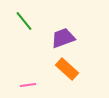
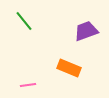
purple trapezoid: moved 23 px right, 7 px up
orange rectangle: moved 2 px right, 1 px up; rotated 20 degrees counterclockwise
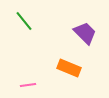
purple trapezoid: moved 1 px left, 2 px down; rotated 65 degrees clockwise
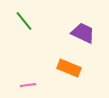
purple trapezoid: moved 2 px left; rotated 20 degrees counterclockwise
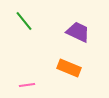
purple trapezoid: moved 5 px left, 1 px up
pink line: moved 1 px left
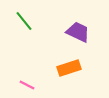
orange rectangle: rotated 40 degrees counterclockwise
pink line: rotated 35 degrees clockwise
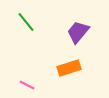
green line: moved 2 px right, 1 px down
purple trapezoid: rotated 75 degrees counterclockwise
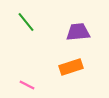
purple trapezoid: rotated 45 degrees clockwise
orange rectangle: moved 2 px right, 1 px up
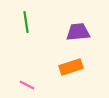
green line: rotated 30 degrees clockwise
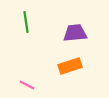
purple trapezoid: moved 3 px left, 1 px down
orange rectangle: moved 1 px left, 1 px up
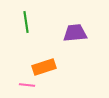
orange rectangle: moved 26 px left, 1 px down
pink line: rotated 21 degrees counterclockwise
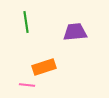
purple trapezoid: moved 1 px up
